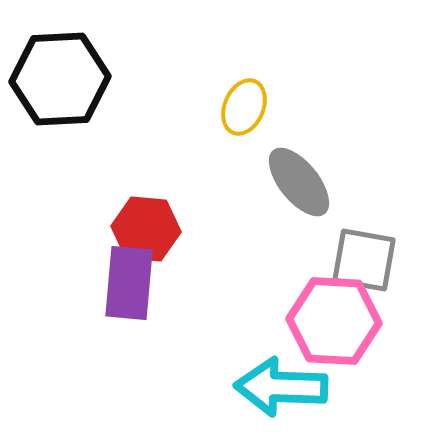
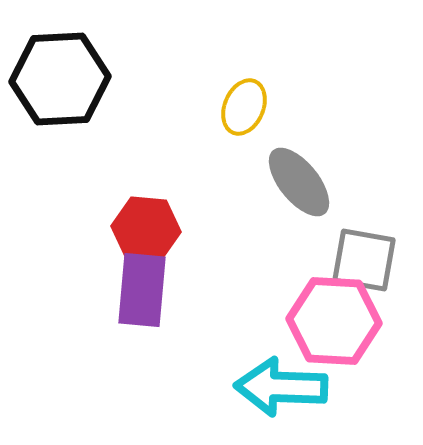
purple rectangle: moved 13 px right, 7 px down
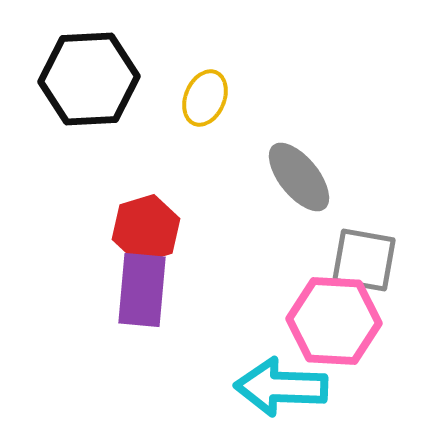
black hexagon: moved 29 px right
yellow ellipse: moved 39 px left, 9 px up
gray ellipse: moved 5 px up
red hexagon: rotated 22 degrees counterclockwise
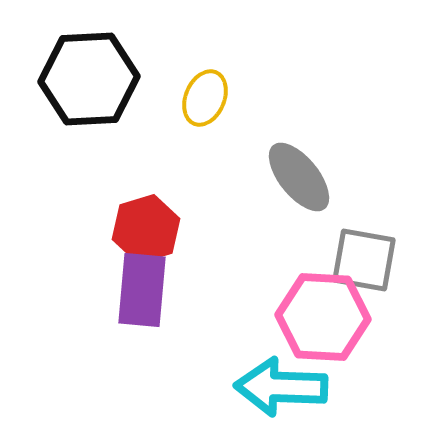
pink hexagon: moved 11 px left, 4 px up
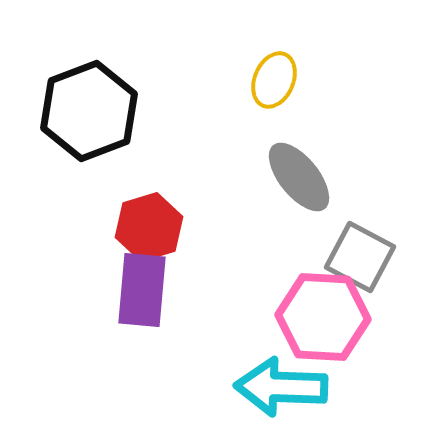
black hexagon: moved 32 px down; rotated 18 degrees counterclockwise
yellow ellipse: moved 69 px right, 18 px up
red hexagon: moved 3 px right, 2 px up
gray square: moved 4 px left, 3 px up; rotated 18 degrees clockwise
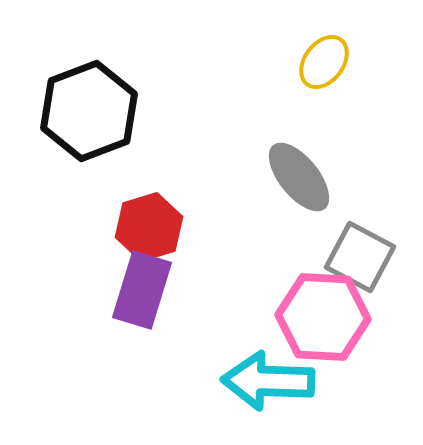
yellow ellipse: moved 50 px right, 18 px up; rotated 14 degrees clockwise
purple rectangle: rotated 12 degrees clockwise
cyan arrow: moved 13 px left, 6 px up
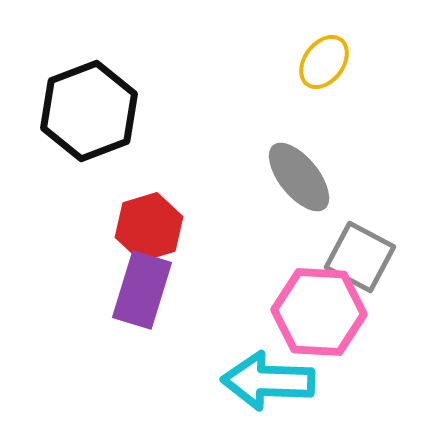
pink hexagon: moved 4 px left, 5 px up
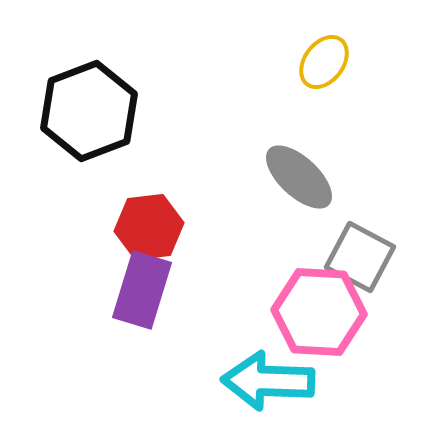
gray ellipse: rotated 8 degrees counterclockwise
red hexagon: rotated 10 degrees clockwise
